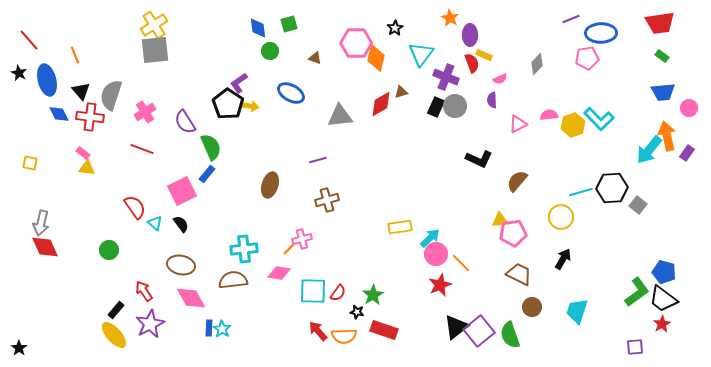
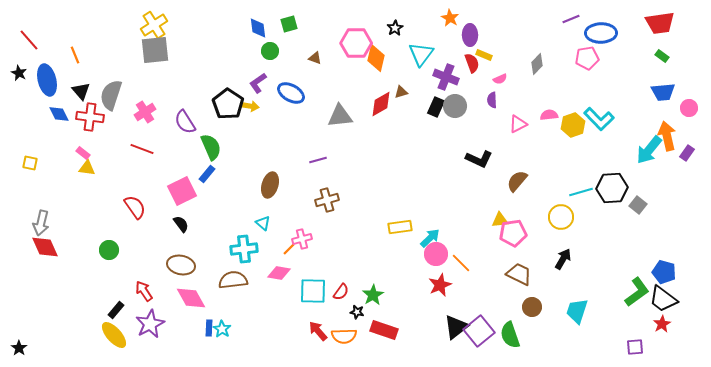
purple L-shape at (239, 83): moved 19 px right
cyan triangle at (155, 223): moved 108 px right
red semicircle at (338, 293): moved 3 px right, 1 px up
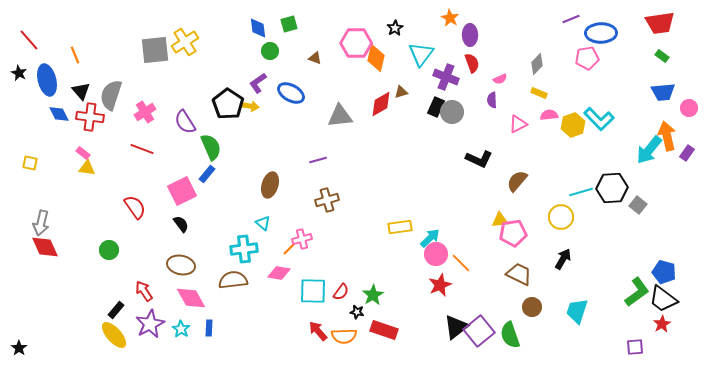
yellow cross at (154, 25): moved 31 px right, 17 px down
yellow rectangle at (484, 55): moved 55 px right, 38 px down
gray circle at (455, 106): moved 3 px left, 6 px down
cyan star at (222, 329): moved 41 px left
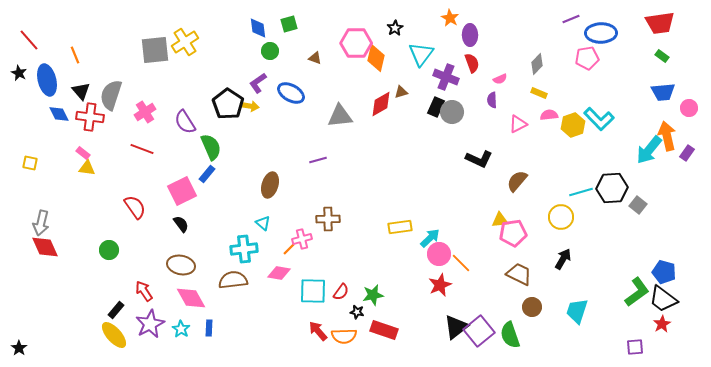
brown cross at (327, 200): moved 1 px right, 19 px down; rotated 15 degrees clockwise
pink circle at (436, 254): moved 3 px right
green star at (373, 295): rotated 20 degrees clockwise
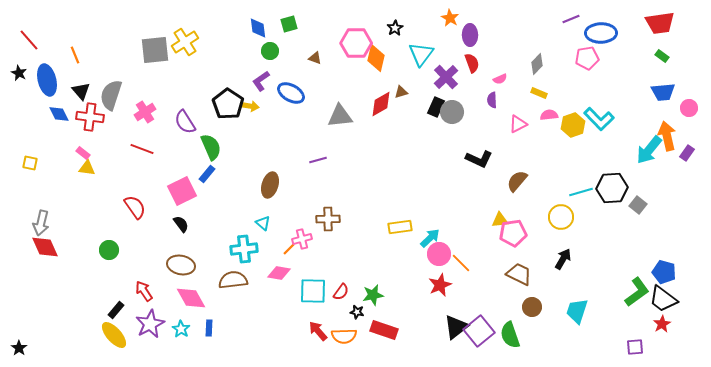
purple cross at (446, 77): rotated 25 degrees clockwise
purple L-shape at (258, 83): moved 3 px right, 2 px up
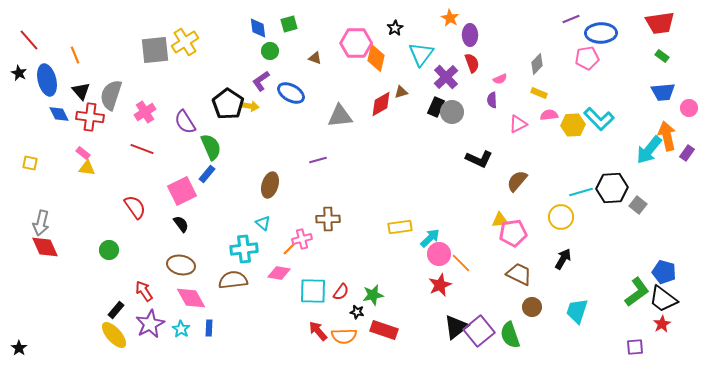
yellow hexagon at (573, 125): rotated 15 degrees clockwise
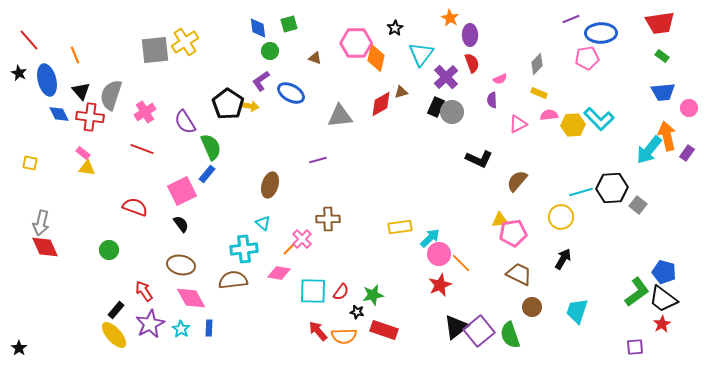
red semicircle at (135, 207): rotated 35 degrees counterclockwise
pink cross at (302, 239): rotated 30 degrees counterclockwise
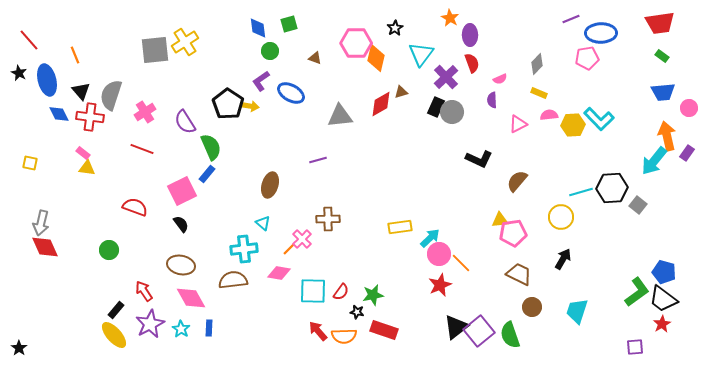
cyan arrow at (649, 150): moved 5 px right, 11 px down
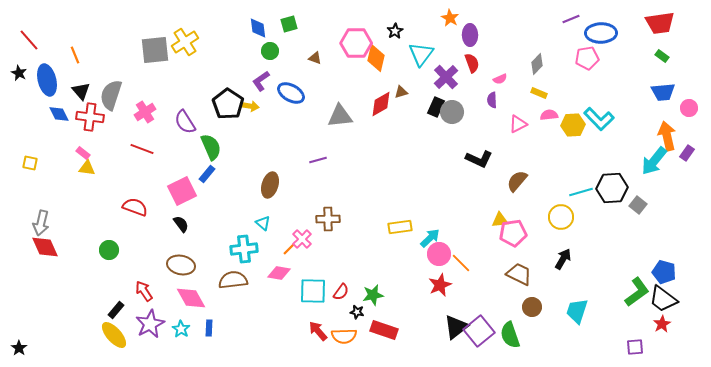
black star at (395, 28): moved 3 px down
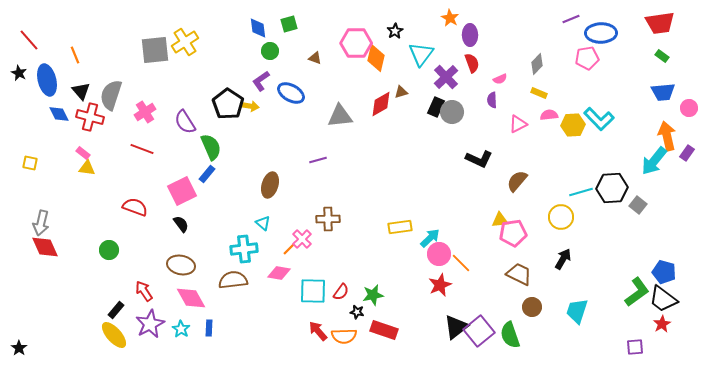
red cross at (90, 117): rotated 8 degrees clockwise
